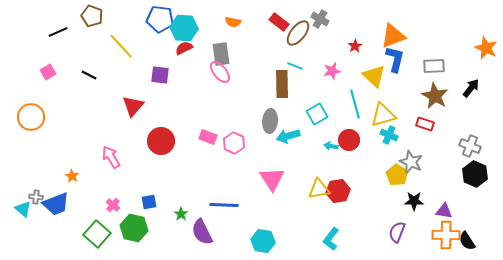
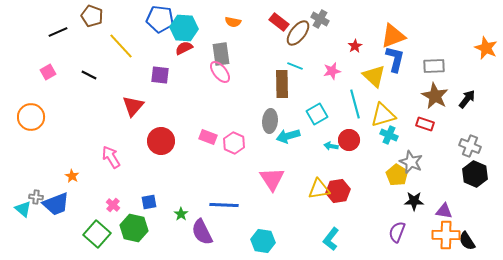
black arrow at (471, 88): moved 4 px left, 11 px down
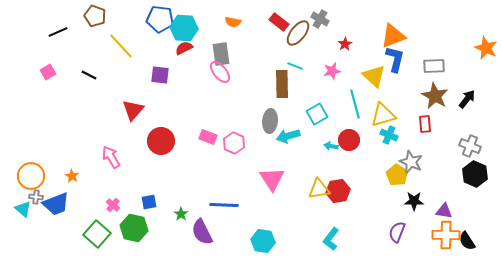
brown pentagon at (92, 16): moved 3 px right
red star at (355, 46): moved 10 px left, 2 px up
red triangle at (133, 106): moved 4 px down
orange circle at (31, 117): moved 59 px down
red rectangle at (425, 124): rotated 66 degrees clockwise
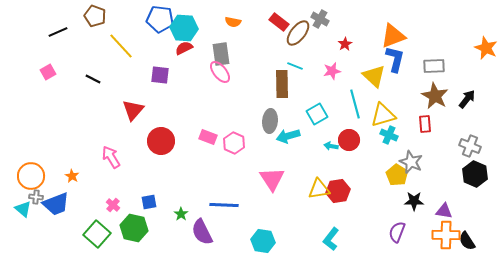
black line at (89, 75): moved 4 px right, 4 px down
